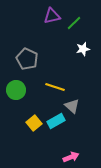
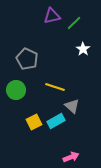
white star: rotated 24 degrees counterclockwise
yellow square: moved 1 px up; rotated 14 degrees clockwise
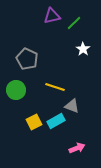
gray triangle: rotated 21 degrees counterclockwise
pink arrow: moved 6 px right, 9 px up
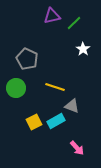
green circle: moved 2 px up
pink arrow: rotated 70 degrees clockwise
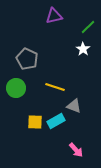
purple triangle: moved 2 px right
green line: moved 14 px right, 4 px down
gray triangle: moved 2 px right
yellow square: moved 1 px right; rotated 28 degrees clockwise
pink arrow: moved 1 px left, 2 px down
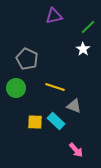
cyan rectangle: rotated 72 degrees clockwise
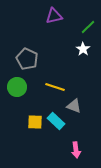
green circle: moved 1 px right, 1 px up
pink arrow: rotated 35 degrees clockwise
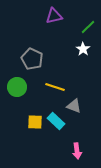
gray pentagon: moved 5 px right
pink arrow: moved 1 px right, 1 px down
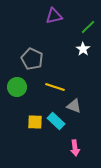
pink arrow: moved 2 px left, 3 px up
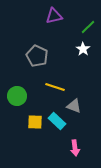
gray pentagon: moved 5 px right, 3 px up
green circle: moved 9 px down
cyan rectangle: moved 1 px right
